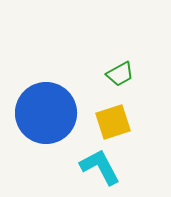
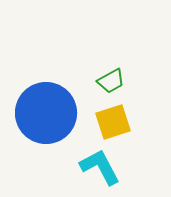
green trapezoid: moved 9 px left, 7 px down
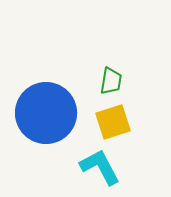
green trapezoid: rotated 52 degrees counterclockwise
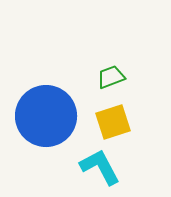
green trapezoid: moved 4 px up; rotated 120 degrees counterclockwise
blue circle: moved 3 px down
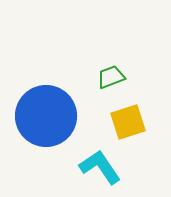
yellow square: moved 15 px right
cyan L-shape: rotated 6 degrees counterclockwise
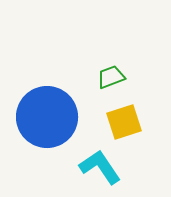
blue circle: moved 1 px right, 1 px down
yellow square: moved 4 px left
